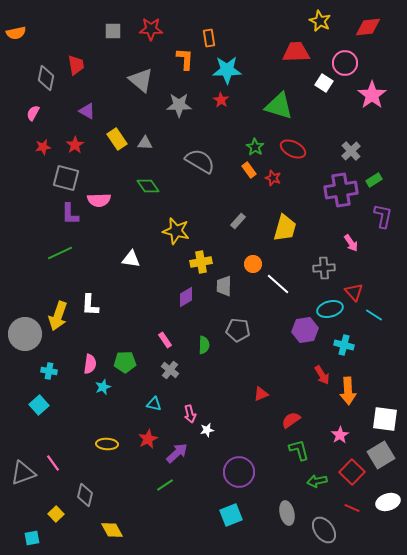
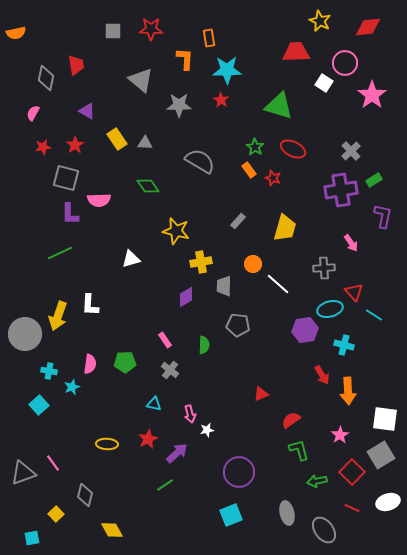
white triangle at (131, 259): rotated 24 degrees counterclockwise
gray pentagon at (238, 330): moved 5 px up
cyan star at (103, 387): moved 31 px left
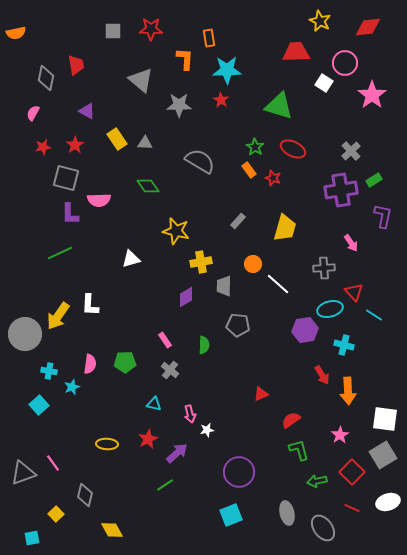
yellow arrow at (58, 316): rotated 16 degrees clockwise
gray square at (381, 455): moved 2 px right
gray ellipse at (324, 530): moved 1 px left, 2 px up
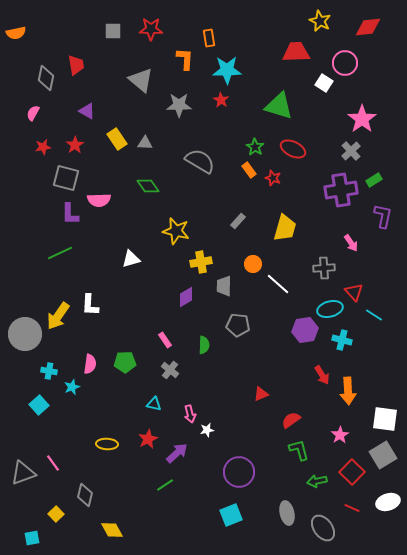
pink star at (372, 95): moved 10 px left, 24 px down
cyan cross at (344, 345): moved 2 px left, 5 px up
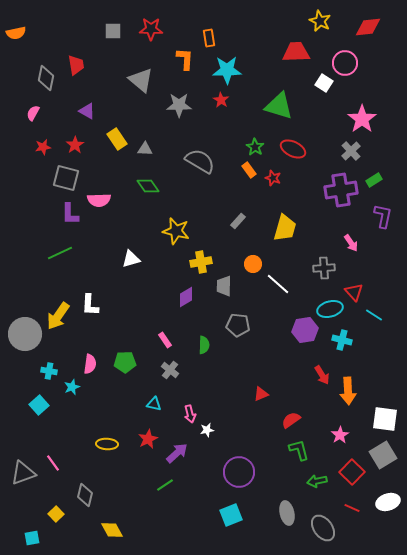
gray triangle at (145, 143): moved 6 px down
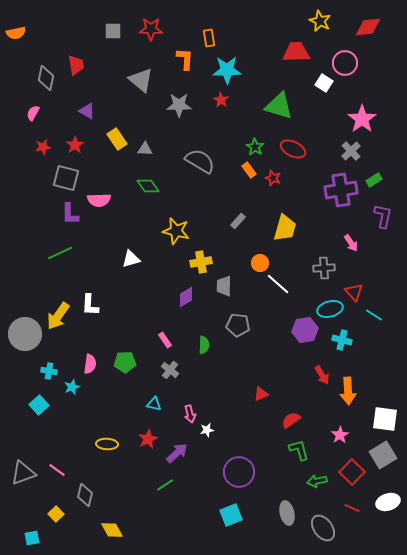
orange circle at (253, 264): moved 7 px right, 1 px up
pink line at (53, 463): moved 4 px right, 7 px down; rotated 18 degrees counterclockwise
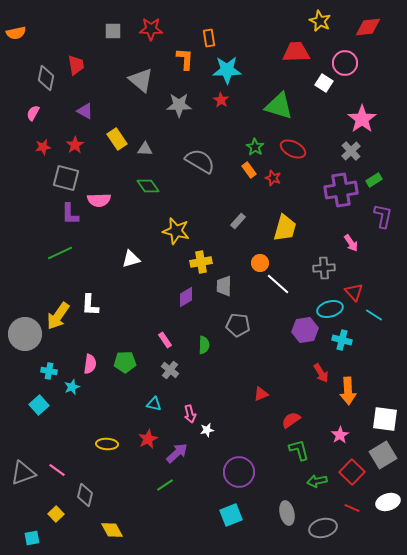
purple triangle at (87, 111): moved 2 px left
red arrow at (322, 375): moved 1 px left, 2 px up
gray ellipse at (323, 528): rotated 68 degrees counterclockwise
